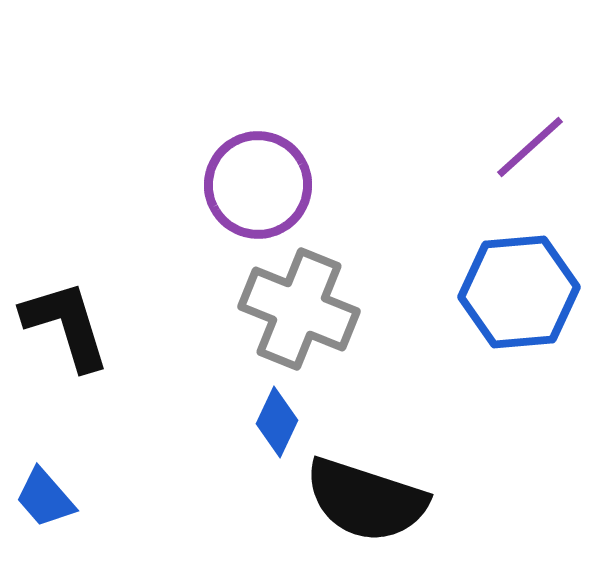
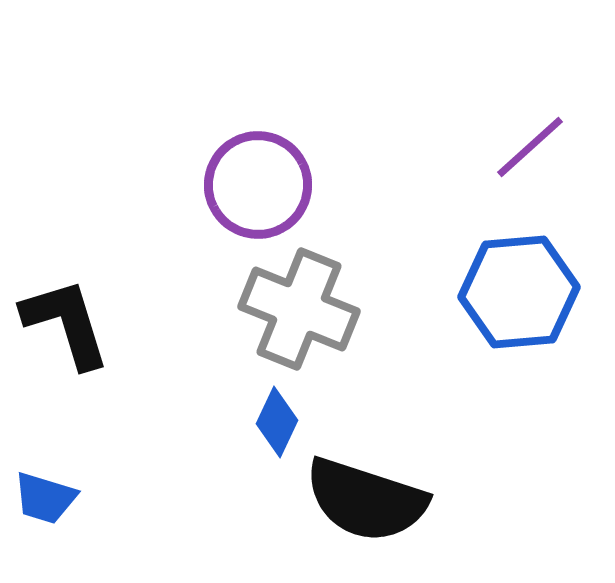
black L-shape: moved 2 px up
blue trapezoid: rotated 32 degrees counterclockwise
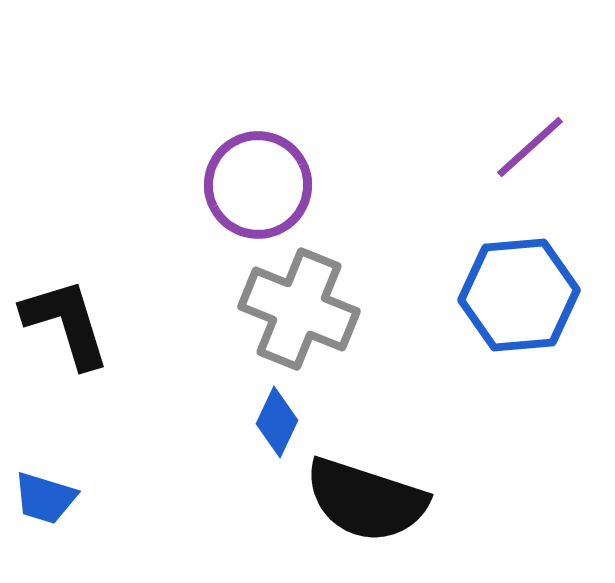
blue hexagon: moved 3 px down
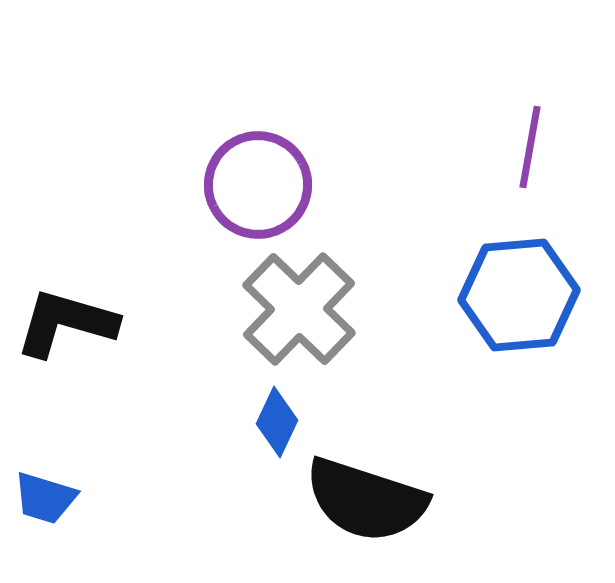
purple line: rotated 38 degrees counterclockwise
gray cross: rotated 22 degrees clockwise
black L-shape: rotated 57 degrees counterclockwise
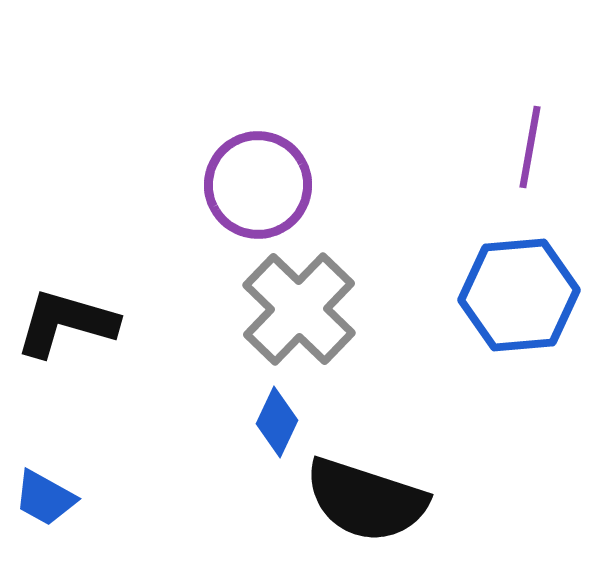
blue trapezoid: rotated 12 degrees clockwise
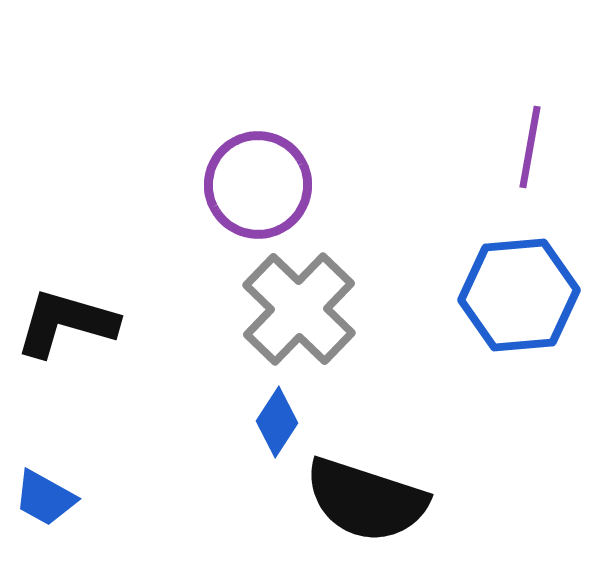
blue diamond: rotated 8 degrees clockwise
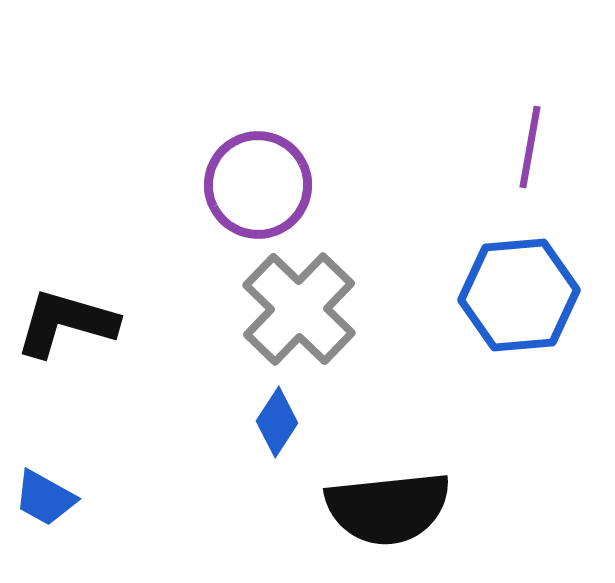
black semicircle: moved 22 px right, 8 px down; rotated 24 degrees counterclockwise
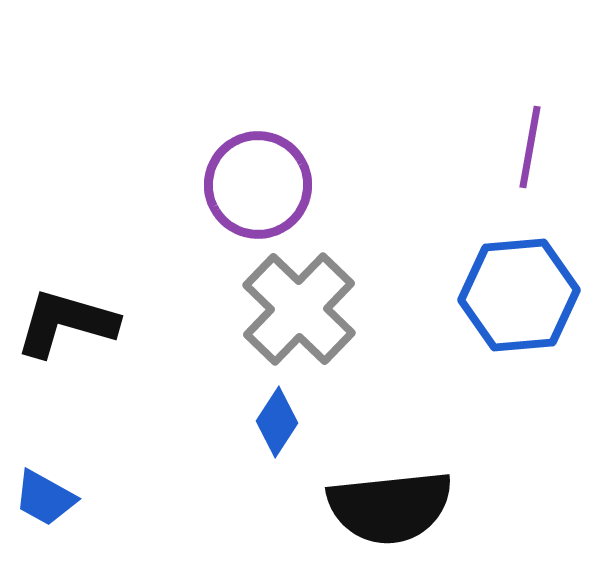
black semicircle: moved 2 px right, 1 px up
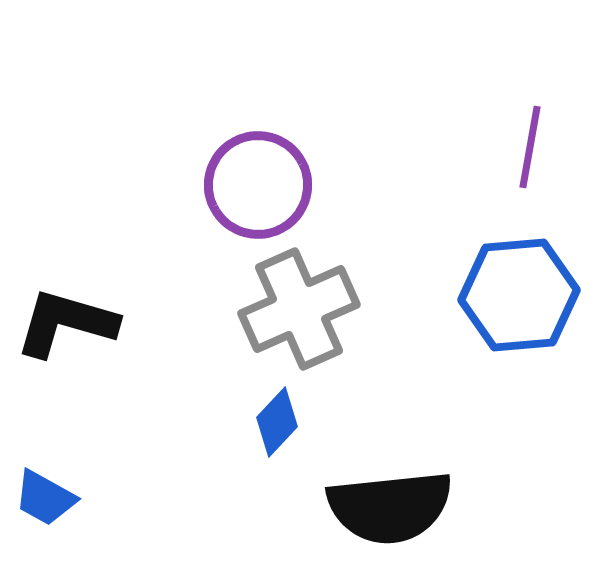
gray cross: rotated 22 degrees clockwise
blue diamond: rotated 10 degrees clockwise
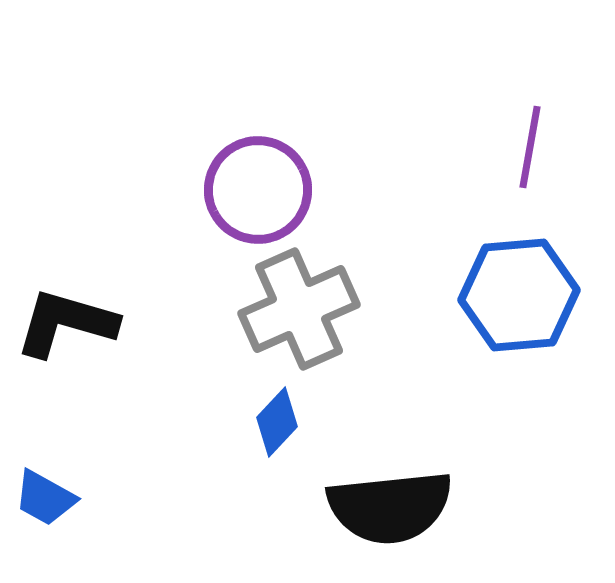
purple circle: moved 5 px down
